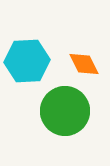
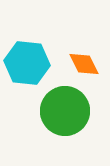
cyan hexagon: moved 2 px down; rotated 9 degrees clockwise
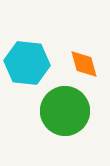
orange diamond: rotated 12 degrees clockwise
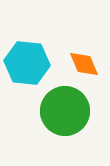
orange diamond: rotated 8 degrees counterclockwise
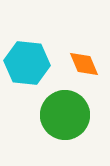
green circle: moved 4 px down
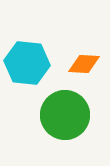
orange diamond: rotated 64 degrees counterclockwise
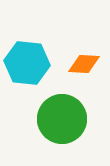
green circle: moved 3 px left, 4 px down
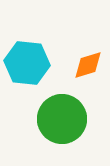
orange diamond: moved 4 px right, 1 px down; rotated 20 degrees counterclockwise
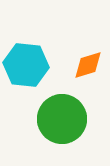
cyan hexagon: moved 1 px left, 2 px down
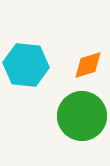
green circle: moved 20 px right, 3 px up
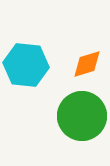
orange diamond: moved 1 px left, 1 px up
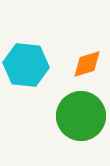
green circle: moved 1 px left
